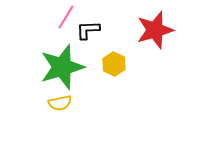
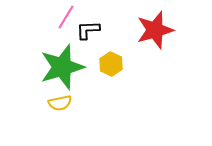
yellow hexagon: moved 3 px left
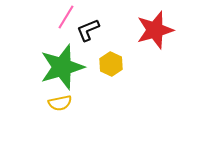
black L-shape: rotated 20 degrees counterclockwise
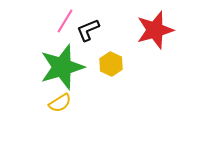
pink line: moved 1 px left, 4 px down
yellow semicircle: rotated 20 degrees counterclockwise
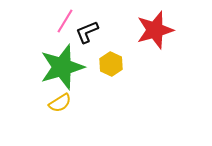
black L-shape: moved 1 px left, 2 px down
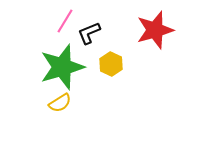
black L-shape: moved 2 px right, 1 px down
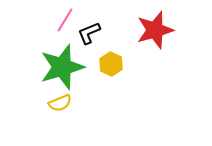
pink line: moved 1 px up
yellow semicircle: rotated 10 degrees clockwise
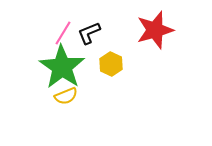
pink line: moved 2 px left, 13 px down
green star: rotated 21 degrees counterclockwise
yellow semicircle: moved 6 px right, 7 px up
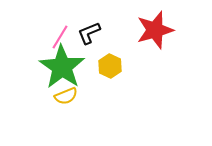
pink line: moved 3 px left, 4 px down
yellow hexagon: moved 1 px left, 2 px down
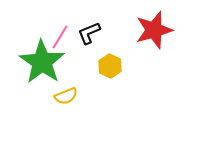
red star: moved 1 px left
green star: moved 20 px left, 5 px up
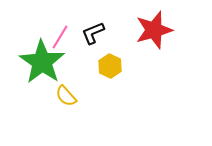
black L-shape: moved 4 px right
yellow semicircle: rotated 70 degrees clockwise
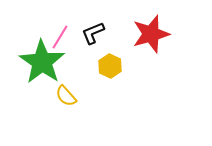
red star: moved 3 px left, 4 px down
